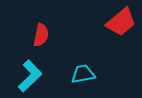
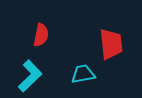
red trapezoid: moved 10 px left, 22 px down; rotated 56 degrees counterclockwise
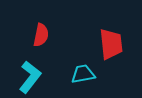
cyan L-shape: moved 1 px down; rotated 8 degrees counterclockwise
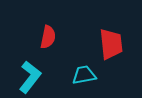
red semicircle: moved 7 px right, 2 px down
cyan trapezoid: moved 1 px right, 1 px down
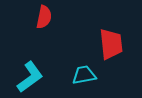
red semicircle: moved 4 px left, 20 px up
cyan L-shape: rotated 16 degrees clockwise
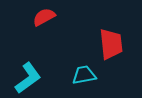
red semicircle: rotated 130 degrees counterclockwise
cyan L-shape: moved 2 px left, 1 px down
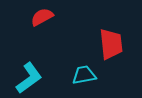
red semicircle: moved 2 px left
cyan L-shape: moved 1 px right
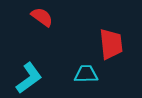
red semicircle: rotated 65 degrees clockwise
cyan trapezoid: moved 2 px right, 1 px up; rotated 10 degrees clockwise
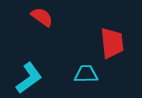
red trapezoid: moved 1 px right, 1 px up
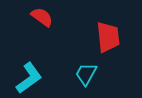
red trapezoid: moved 4 px left, 6 px up
cyan trapezoid: rotated 60 degrees counterclockwise
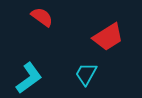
red trapezoid: rotated 64 degrees clockwise
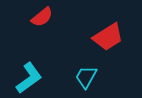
red semicircle: rotated 105 degrees clockwise
cyan trapezoid: moved 3 px down
